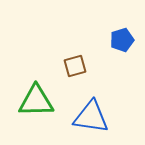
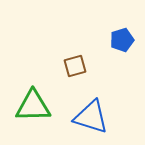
green triangle: moved 3 px left, 5 px down
blue triangle: rotated 9 degrees clockwise
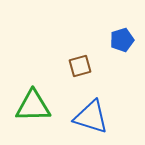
brown square: moved 5 px right
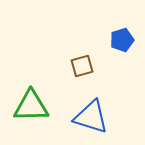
brown square: moved 2 px right
green triangle: moved 2 px left
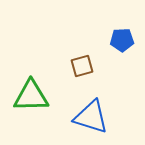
blue pentagon: rotated 15 degrees clockwise
green triangle: moved 10 px up
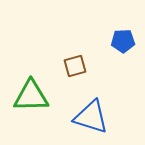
blue pentagon: moved 1 px right, 1 px down
brown square: moved 7 px left
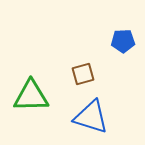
brown square: moved 8 px right, 8 px down
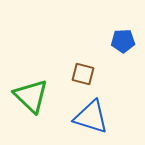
brown square: rotated 30 degrees clockwise
green triangle: rotated 45 degrees clockwise
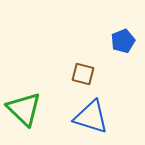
blue pentagon: rotated 20 degrees counterclockwise
green triangle: moved 7 px left, 13 px down
